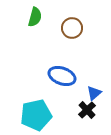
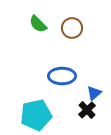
green semicircle: moved 3 px right, 7 px down; rotated 120 degrees clockwise
blue ellipse: rotated 20 degrees counterclockwise
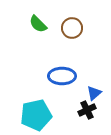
black cross: rotated 18 degrees clockwise
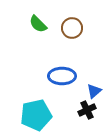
blue triangle: moved 2 px up
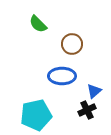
brown circle: moved 16 px down
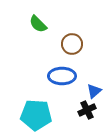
cyan pentagon: rotated 16 degrees clockwise
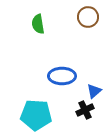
green semicircle: rotated 36 degrees clockwise
brown circle: moved 16 px right, 27 px up
black cross: moved 2 px left
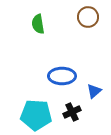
black cross: moved 13 px left, 2 px down
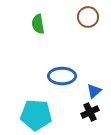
black cross: moved 18 px right
